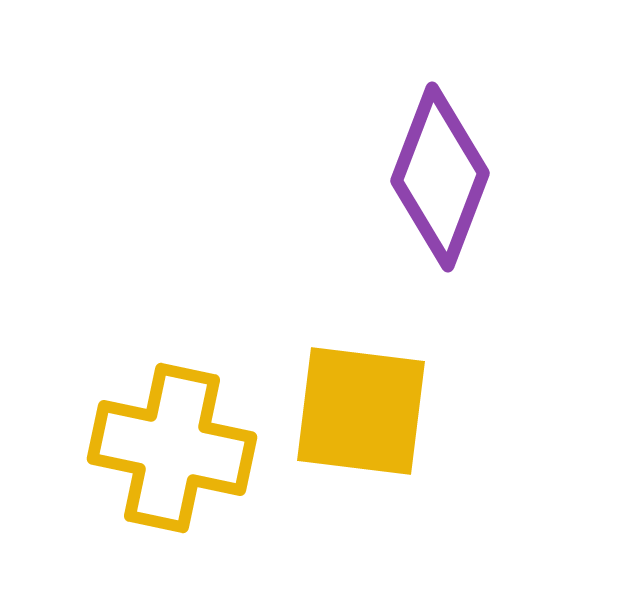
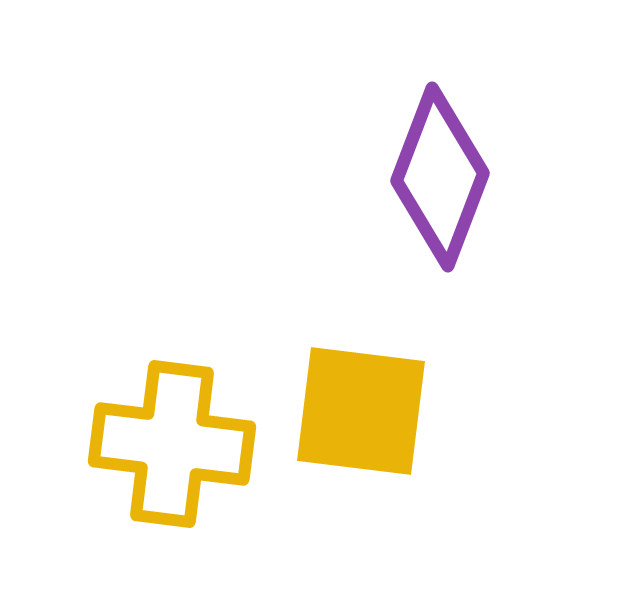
yellow cross: moved 4 px up; rotated 5 degrees counterclockwise
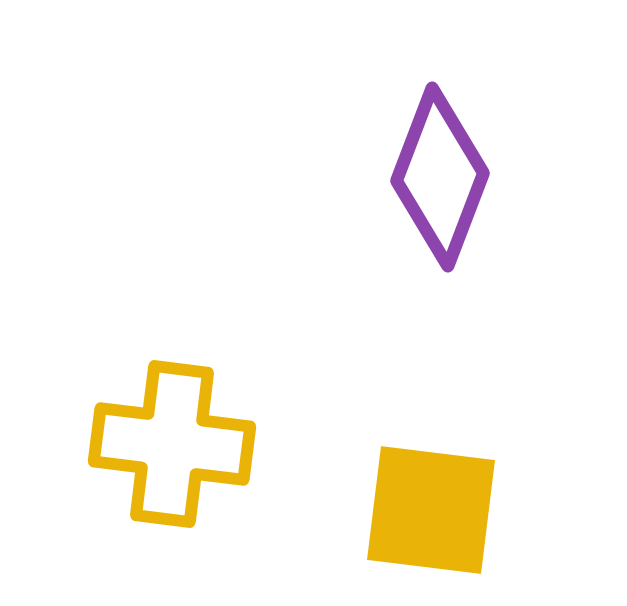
yellow square: moved 70 px right, 99 px down
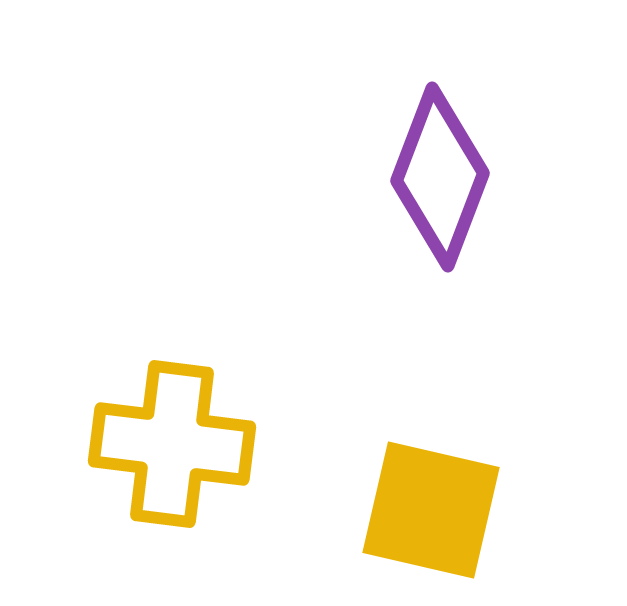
yellow square: rotated 6 degrees clockwise
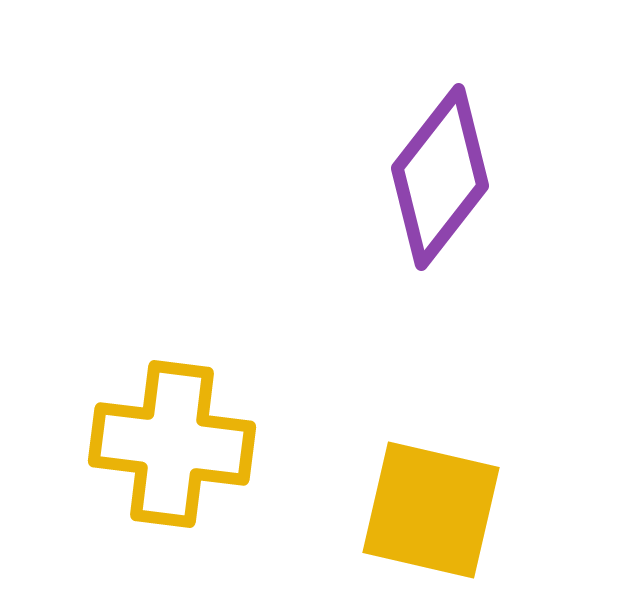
purple diamond: rotated 17 degrees clockwise
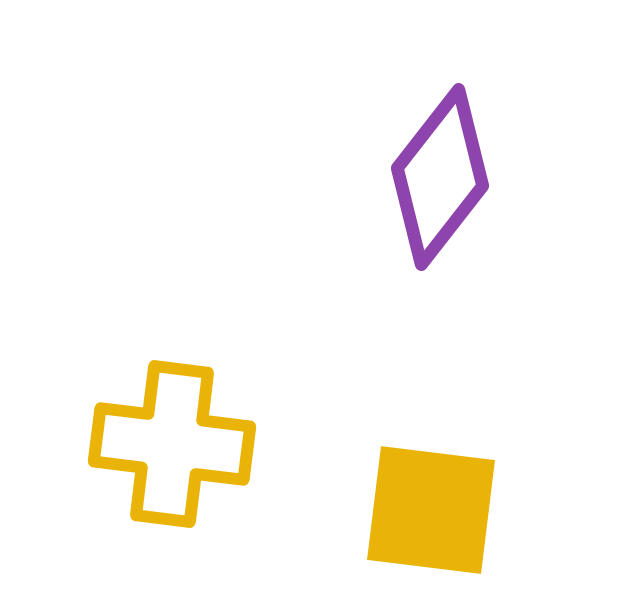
yellow square: rotated 6 degrees counterclockwise
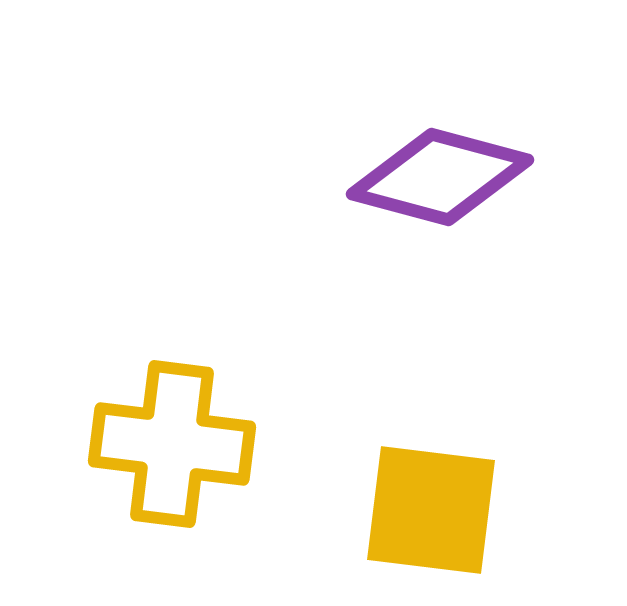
purple diamond: rotated 67 degrees clockwise
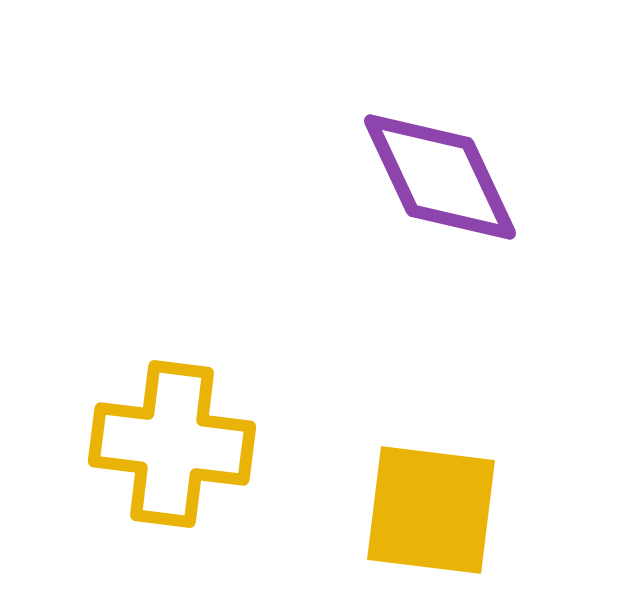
purple diamond: rotated 50 degrees clockwise
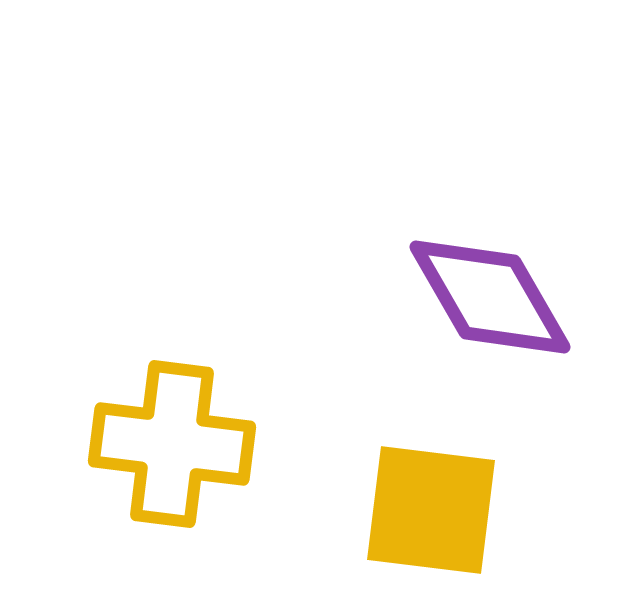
purple diamond: moved 50 px right, 120 px down; rotated 5 degrees counterclockwise
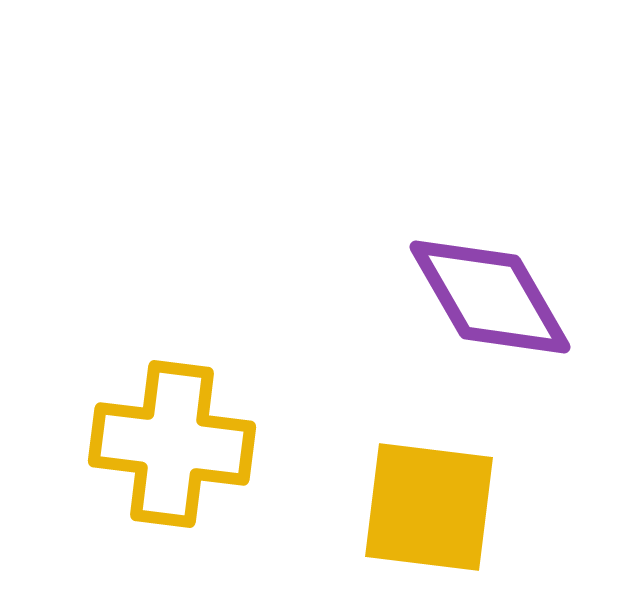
yellow square: moved 2 px left, 3 px up
